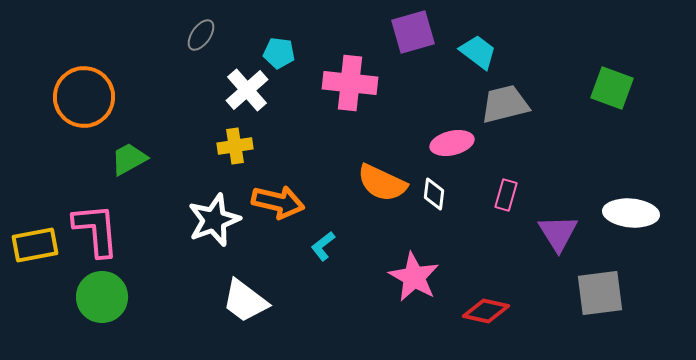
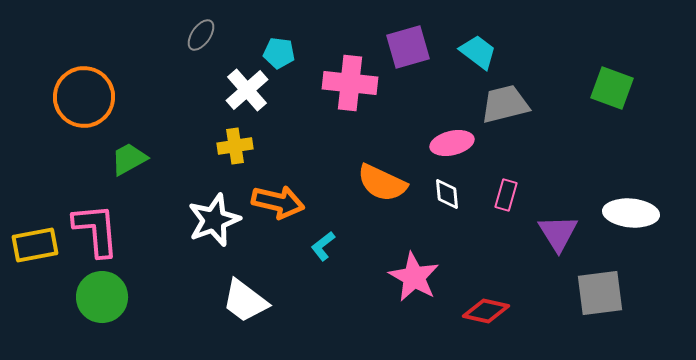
purple square: moved 5 px left, 15 px down
white diamond: moved 13 px right; rotated 12 degrees counterclockwise
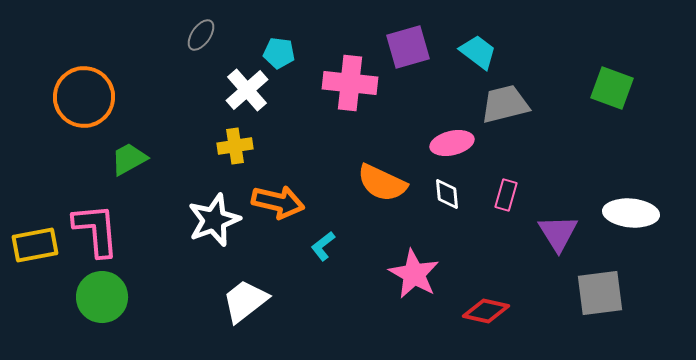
pink star: moved 3 px up
white trapezoid: rotated 105 degrees clockwise
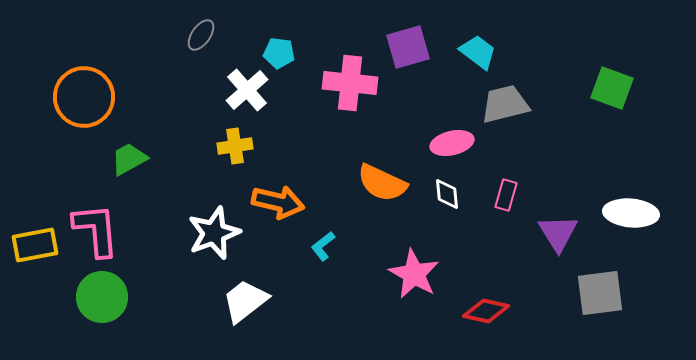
white star: moved 13 px down
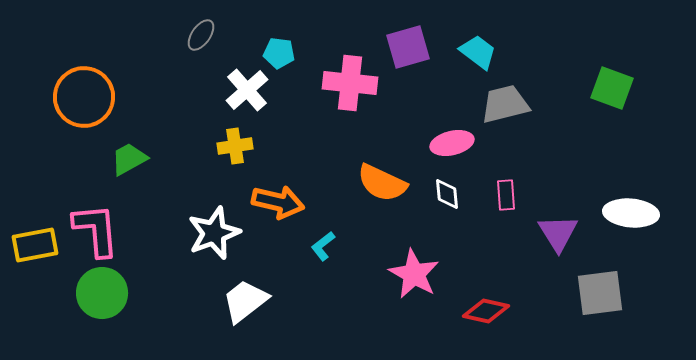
pink rectangle: rotated 20 degrees counterclockwise
green circle: moved 4 px up
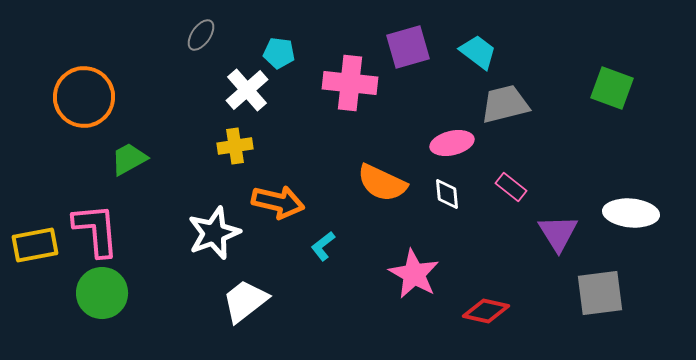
pink rectangle: moved 5 px right, 8 px up; rotated 48 degrees counterclockwise
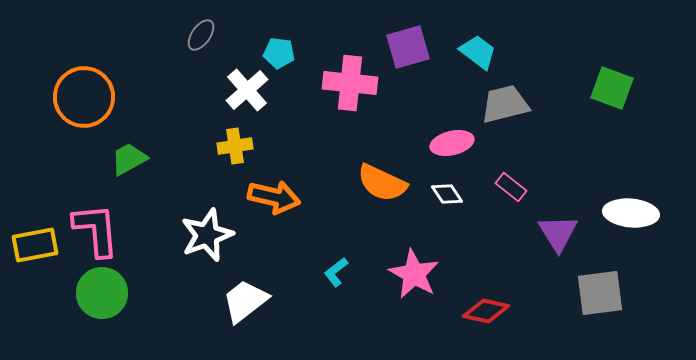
white diamond: rotated 28 degrees counterclockwise
orange arrow: moved 4 px left, 5 px up
white star: moved 7 px left, 2 px down
cyan L-shape: moved 13 px right, 26 px down
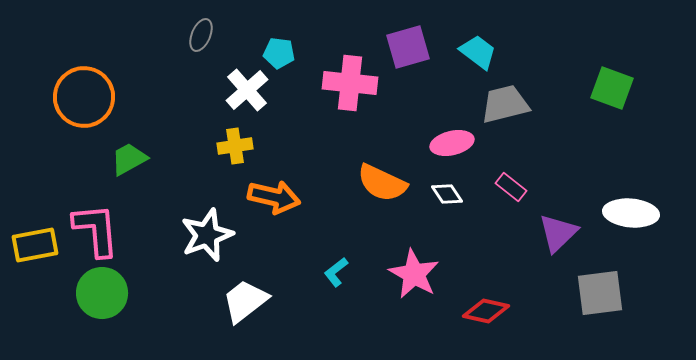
gray ellipse: rotated 12 degrees counterclockwise
purple triangle: rotated 18 degrees clockwise
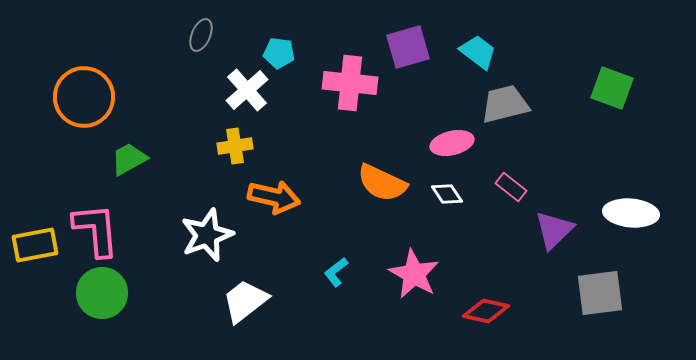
purple triangle: moved 4 px left, 3 px up
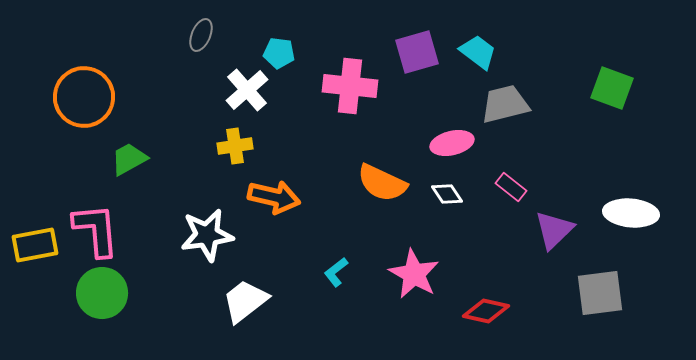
purple square: moved 9 px right, 5 px down
pink cross: moved 3 px down
white star: rotated 12 degrees clockwise
